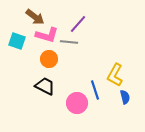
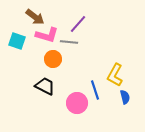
orange circle: moved 4 px right
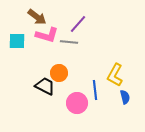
brown arrow: moved 2 px right
cyan square: rotated 18 degrees counterclockwise
orange circle: moved 6 px right, 14 px down
blue line: rotated 12 degrees clockwise
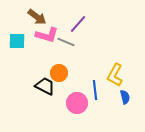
gray line: moved 3 px left; rotated 18 degrees clockwise
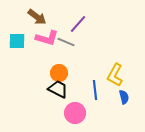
pink L-shape: moved 3 px down
black trapezoid: moved 13 px right, 3 px down
blue semicircle: moved 1 px left
pink circle: moved 2 px left, 10 px down
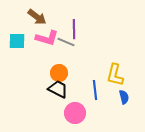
purple line: moved 4 px left, 5 px down; rotated 42 degrees counterclockwise
yellow L-shape: rotated 15 degrees counterclockwise
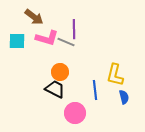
brown arrow: moved 3 px left
orange circle: moved 1 px right, 1 px up
black trapezoid: moved 3 px left
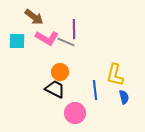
pink L-shape: rotated 15 degrees clockwise
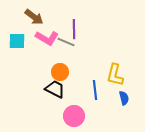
blue semicircle: moved 1 px down
pink circle: moved 1 px left, 3 px down
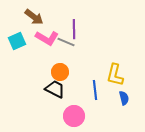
cyan square: rotated 24 degrees counterclockwise
